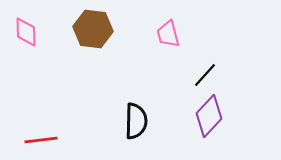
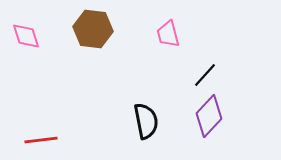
pink diamond: moved 4 px down; rotated 16 degrees counterclockwise
black semicircle: moved 10 px right; rotated 12 degrees counterclockwise
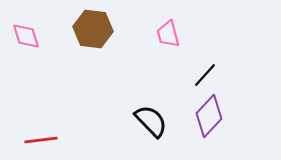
black semicircle: moved 5 px right; rotated 33 degrees counterclockwise
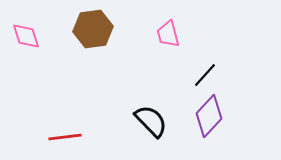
brown hexagon: rotated 15 degrees counterclockwise
red line: moved 24 px right, 3 px up
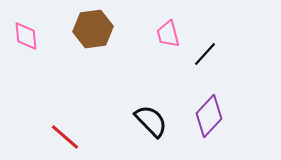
pink diamond: rotated 12 degrees clockwise
black line: moved 21 px up
red line: rotated 48 degrees clockwise
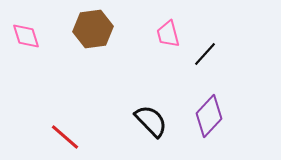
pink diamond: rotated 12 degrees counterclockwise
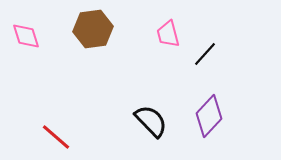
red line: moved 9 px left
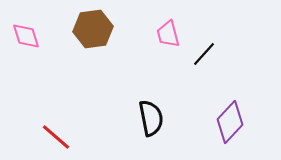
black line: moved 1 px left
purple diamond: moved 21 px right, 6 px down
black semicircle: moved 3 px up; rotated 33 degrees clockwise
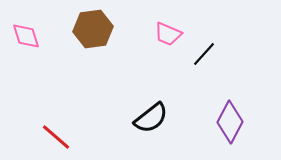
pink trapezoid: rotated 52 degrees counterclockwise
black semicircle: rotated 63 degrees clockwise
purple diamond: rotated 15 degrees counterclockwise
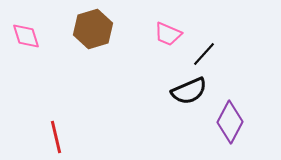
brown hexagon: rotated 9 degrees counterclockwise
black semicircle: moved 38 px right, 27 px up; rotated 15 degrees clockwise
red line: rotated 36 degrees clockwise
